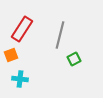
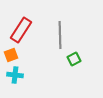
red rectangle: moved 1 px left, 1 px down
gray line: rotated 16 degrees counterclockwise
cyan cross: moved 5 px left, 4 px up
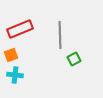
red rectangle: moved 1 px left, 1 px up; rotated 35 degrees clockwise
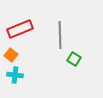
orange square: rotated 32 degrees counterclockwise
green square: rotated 32 degrees counterclockwise
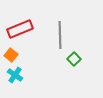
green square: rotated 16 degrees clockwise
cyan cross: rotated 28 degrees clockwise
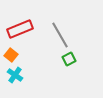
gray line: rotated 28 degrees counterclockwise
green square: moved 5 px left; rotated 16 degrees clockwise
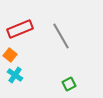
gray line: moved 1 px right, 1 px down
orange square: moved 1 px left
green square: moved 25 px down
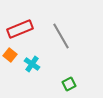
cyan cross: moved 17 px right, 11 px up
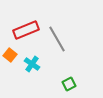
red rectangle: moved 6 px right, 1 px down
gray line: moved 4 px left, 3 px down
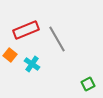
green square: moved 19 px right
